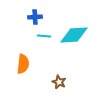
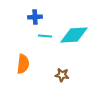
cyan line: moved 1 px right
brown star: moved 3 px right, 7 px up; rotated 16 degrees counterclockwise
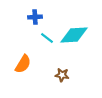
cyan line: moved 2 px right, 2 px down; rotated 32 degrees clockwise
orange semicircle: rotated 24 degrees clockwise
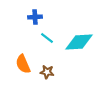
cyan diamond: moved 5 px right, 7 px down
orange semicircle: rotated 126 degrees clockwise
brown star: moved 15 px left, 3 px up
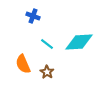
blue cross: moved 2 px left, 1 px up; rotated 24 degrees clockwise
cyan line: moved 6 px down
brown star: rotated 24 degrees clockwise
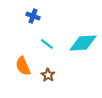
cyan diamond: moved 4 px right, 1 px down
orange semicircle: moved 2 px down
brown star: moved 1 px right, 3 px down
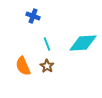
cyan line: rotated 32 degrees clockwise
brown star: moved 1 px left, 9 px up
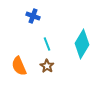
cyan diamond: moved 1 px left, 1 px down; rotated 56 degrees counterclockwise
orange semicircle: moved 4 px left
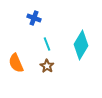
blue cross: moved 1 px right, 2 px down
cyan diamond: moved 1 px left, 1 px down
orange semicircle: moved 3 px left, 3 px up
